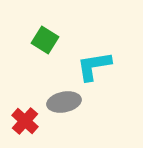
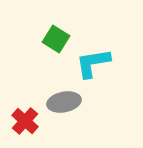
green square: moved 11 px right, 1 px up
cyan L-shape: moved 1 px left, 3 px up
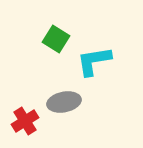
cyan L-shape: moved 1 px right, 2 px up
red cross: rotated 16 degrees clockwise
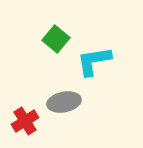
green square: rotated 8 degrees clockwise
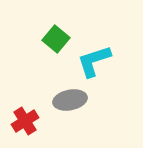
cyan L-shape: rotated 9 degrees counterclockwise
gray ellipse: moved 6 px right, 2 px up
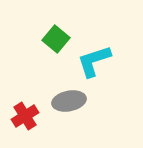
gray ellipse: moved 1 px left, 1 px down
red cross: moved 5 px up
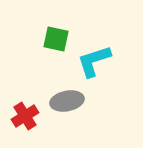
green square: rotated 28 degrees counterclockwise
gray ellipse: moved 2 px left
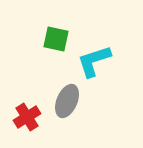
gray ellipse: rotated 56 degrees counterclockwise
red cross: moved 2 px right, 1 px down
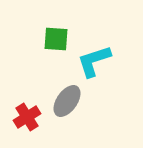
green square: rotated 8 degrees counterclockwise
gray ellipse: rotated 12 degrees clockwise
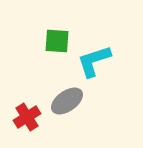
green square: moved 1 px right, 2 px down
gray ellipse: rotated 20 degrees clockwise
